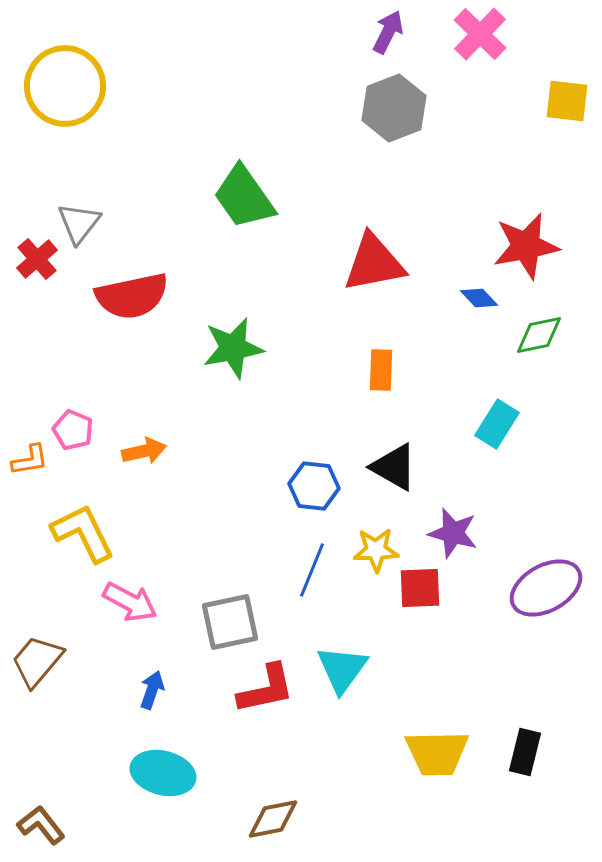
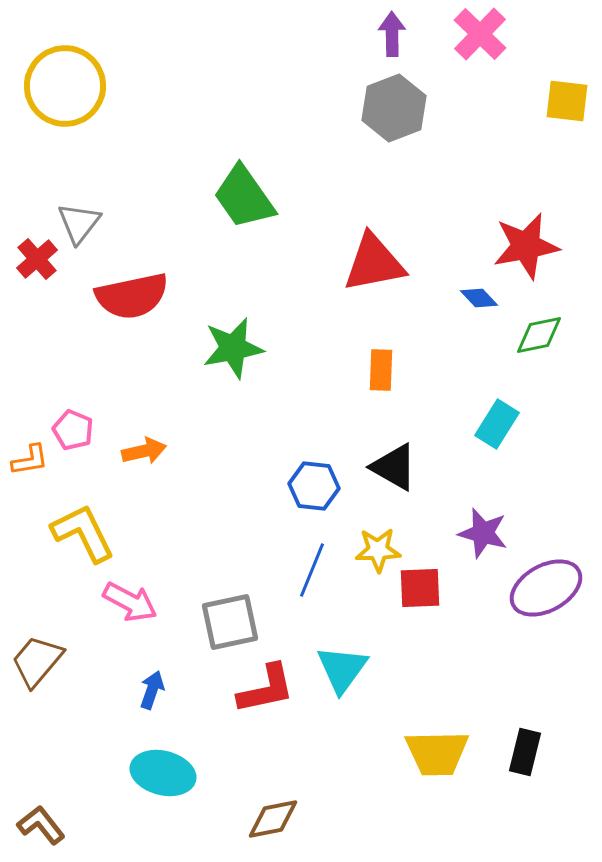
purple arrow: moved 4 px right, 2 px down; rotated 27 degrees counterclockwise
purple star: moved 30 px right
yellow star: moved 2 px right
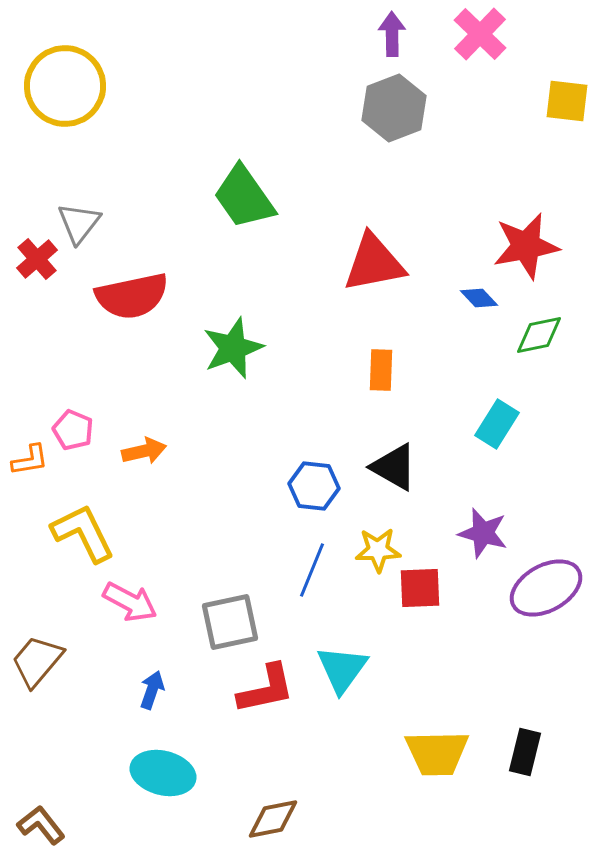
green star: rotated 10 degrees counterclockwise
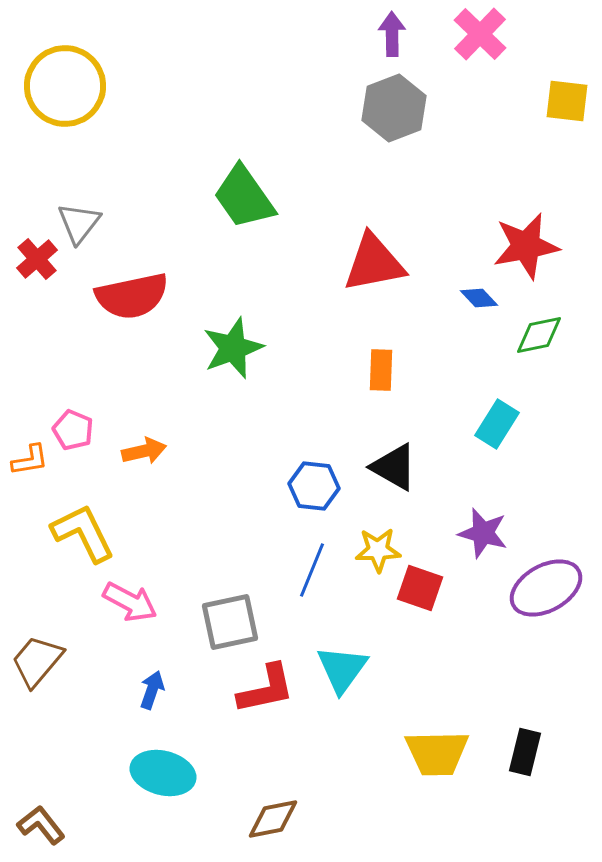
red square: rotated 21 degrees clockwise
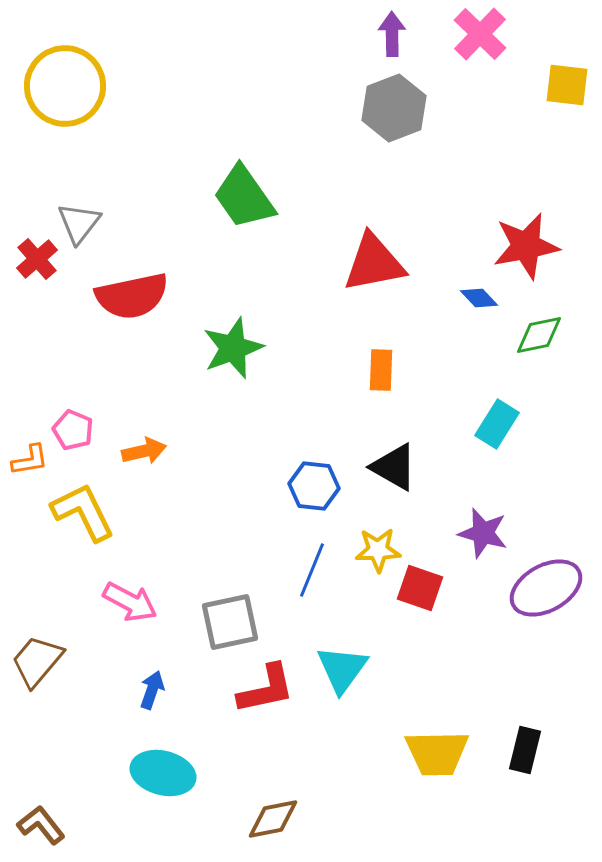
yellow square: moved 16 px up
yellow L-shape: moved 21 px up
black rectangle: moved 2 px up
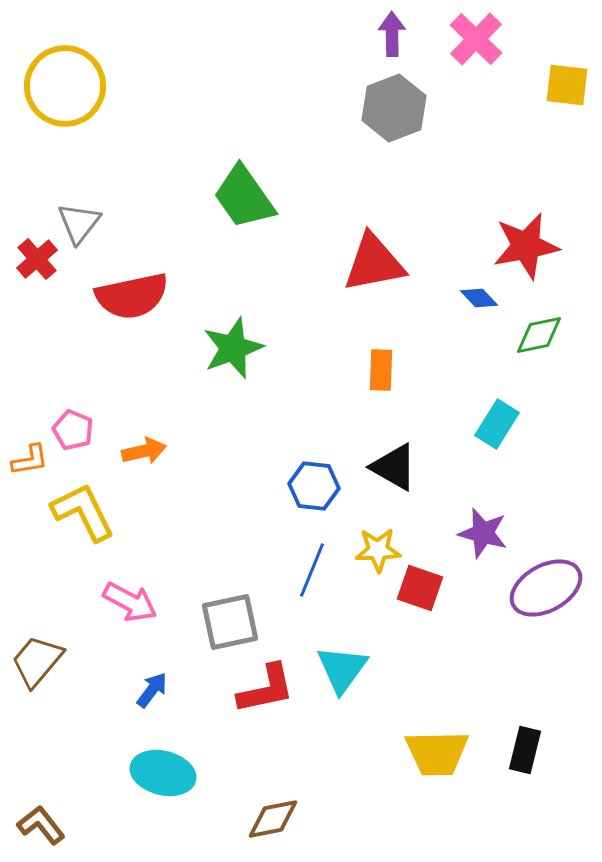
pink cross: moved 4 px left, 5 px down
blue arrow: rotated 18 degrees clockwise
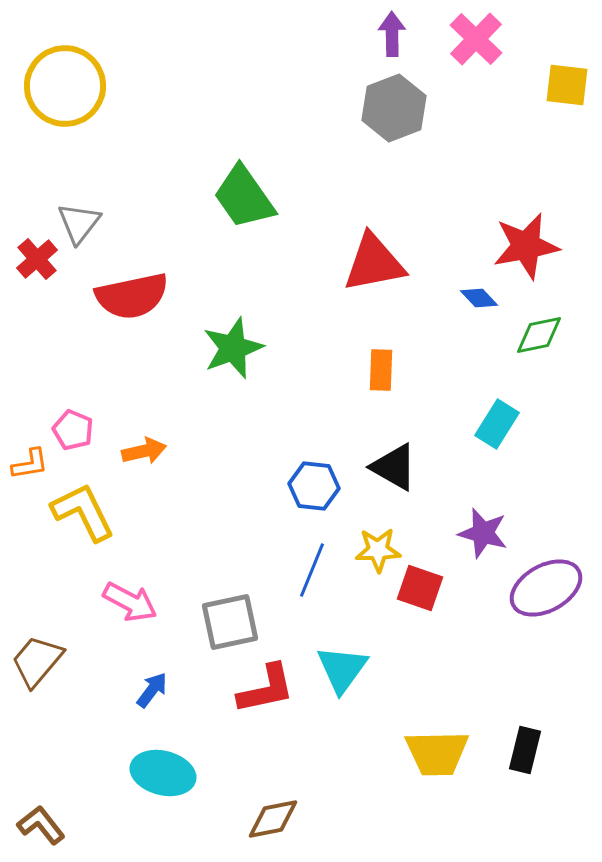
orange L-shape: moved 4 px down
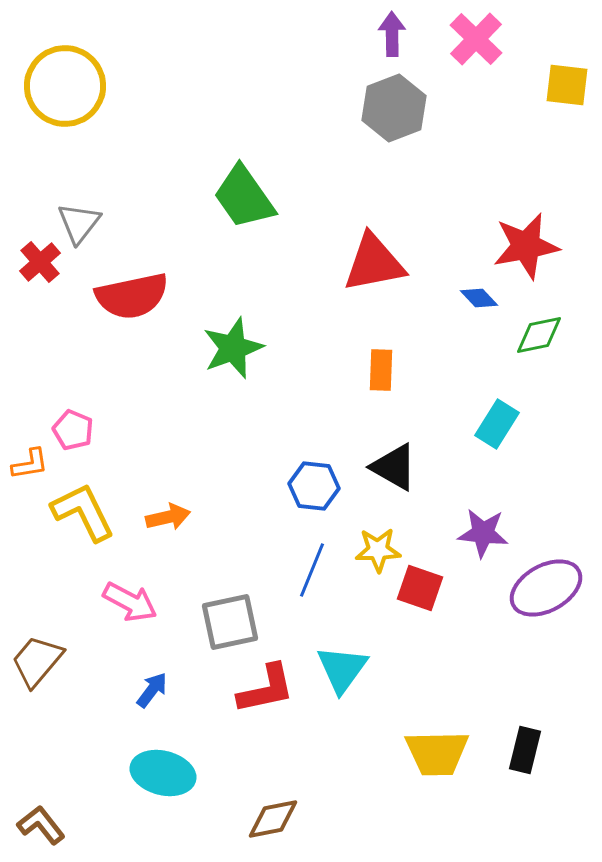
red cross: moved 3 px right, 3 px down
orange arrow: moved 24 px right, 66 px down
purple star: rotated 9 degrees counterclockwise
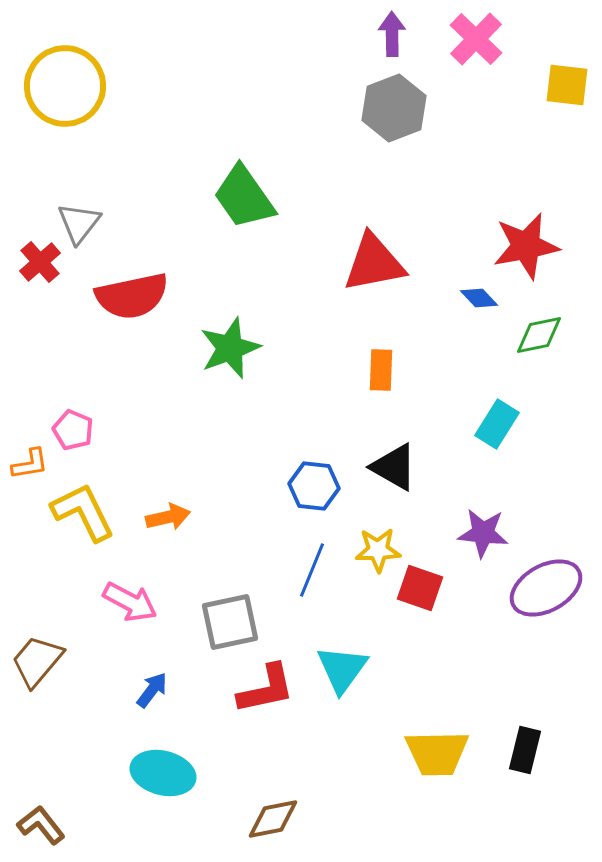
green star: moved 3 px left
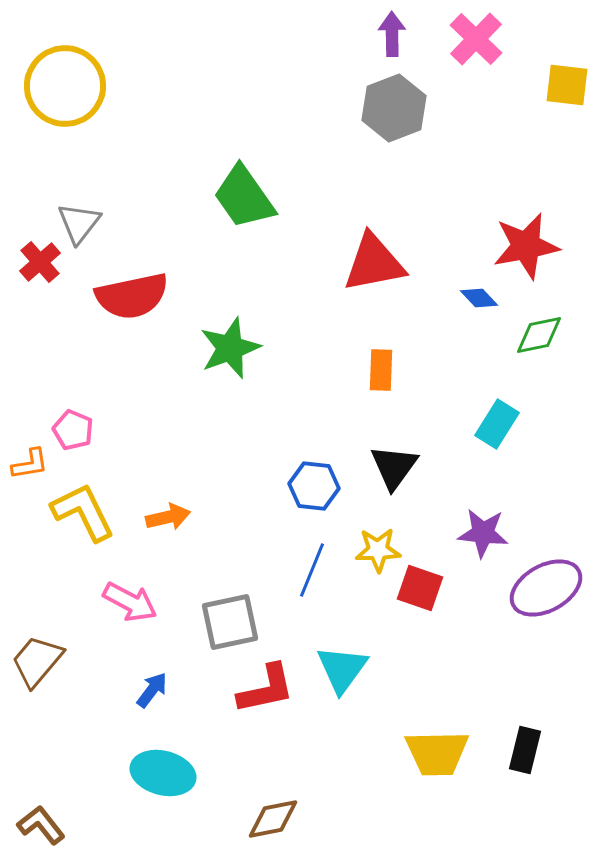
black triangle: rotated 36 degrees clockwise
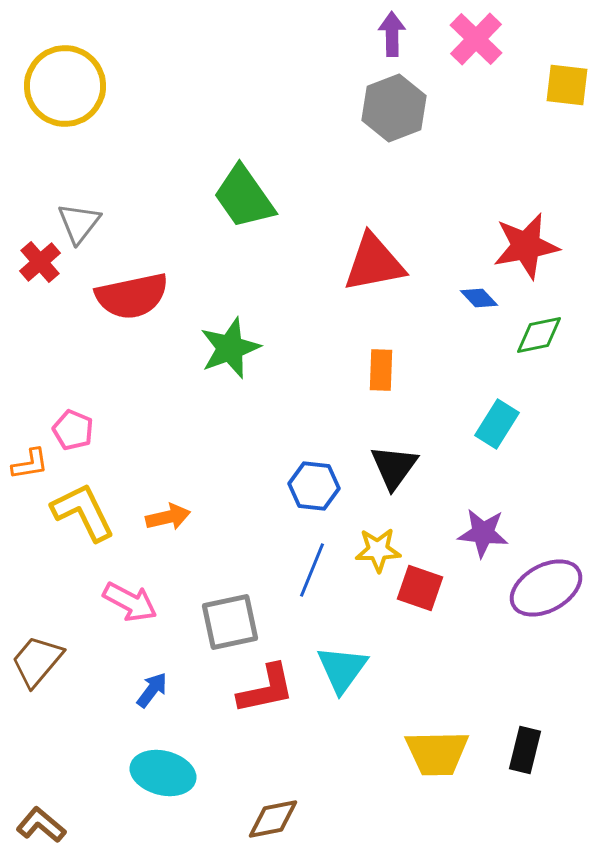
brown L-shape: rotated 12 degrees counterclockwise
